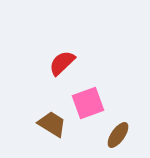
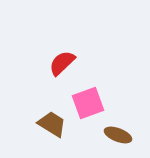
brown ellipse: rotated 76 degrees clockwise
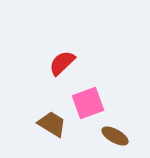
brown ellipse: moved 3 px left, 1 px down; rotated 8 degrees clockwise
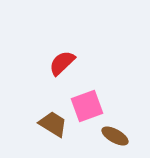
pink square: moved 1 px left, 3 px down
brown trapezoid: moved 1 px right
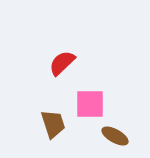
pink square: moved 3 px right, 2 px up; rotated 20 degrees clockwise
brown trapezoid: rotated 40 degrees clockwise
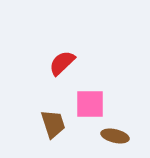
brown ellipse: rotated 16 degrees counterclockwise
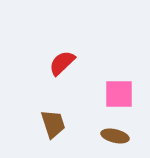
pink square: moved 29 px right, 10 px up
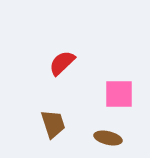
brown ellipse: moved 7 px left, 2 px down
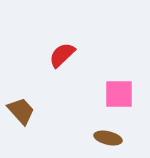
red semicircle: moved 8 px up
brown trapezoid: moved 32 px left, 13 px up; rotated 24 degrees counterclockwise
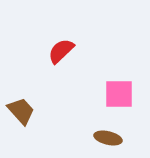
red semicircle: moved 1 px left, 4 px up
